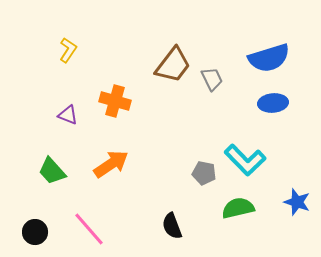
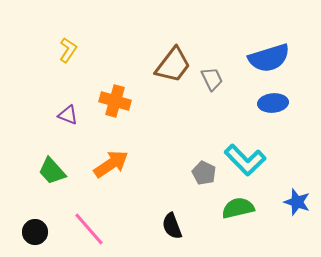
gray pentagon: rotated 15 degrees clockwise
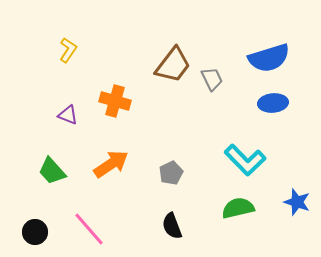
gray pentagon: moved 33 px left; rotated 20 degrees clockwise
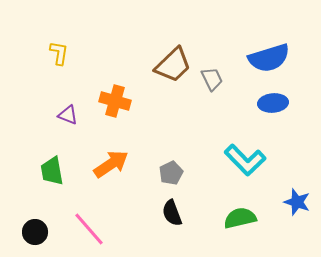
yellow L-shape: moved 9 px left, 3 px down; rotated 25 degrees counterclockwise
brown trapezoid: rotated 9 degrees clockwise
green trapezoid: rotated 32 degrees clockwise
green semicircle: moved 2 px right, 10 px down
black semicircle: moved 13 px up
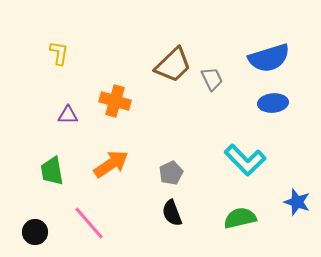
purple triangle: rotated 20 degrees counterclockwise
pink line: moved 6 px up
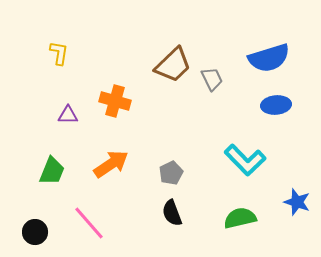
blue ellipse: moved 3 px right, 2 px down
green trapezoid: rotated 148 degrees counterclockwise
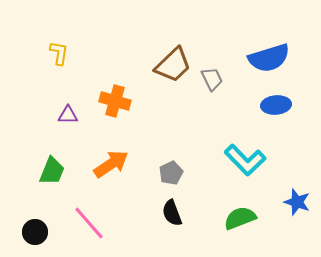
green semicircle: rotated 8 degrees counterclockwise
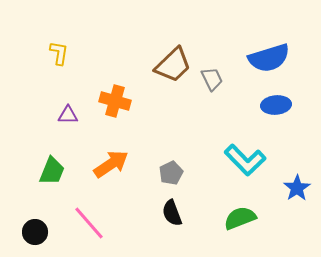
blue star: moved 14 px up; rotated 20 degrees clockwise
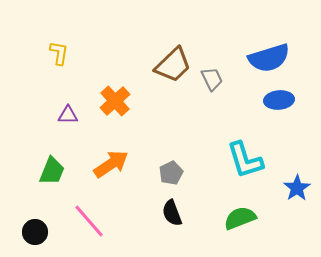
orange cross: rotated 32 degrees clockwise
blue ellipse: moved 3 px right, 5 px up
cyan L-shape: rotated 27 degrees clockwise
pink line: moved 2 px up
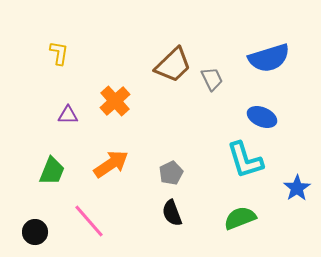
blue ellipse: moved 17 px left, 17 px down; rotated 28 degrees clockwise
